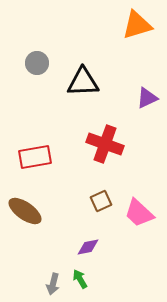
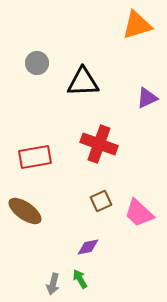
red cross: moved 6 px left
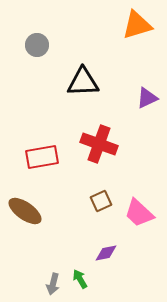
gray circle: moved 18 px up
red rectangle: moved 7 px right
purple diamond: moved 18 px right, 6 px down
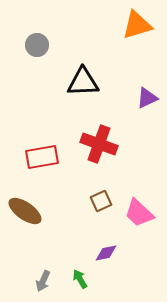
gray arrow: moved 10 px left, 3 px up; rotated 10 degrees clockwise
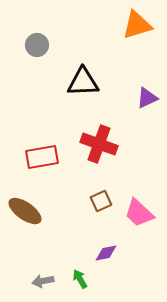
gray arrow: rotated 55 degrees clockwise
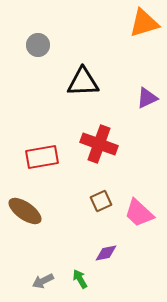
orange triangle: moved 7 px right, 2 px up
gray circle: moved 1 px right
gray arrow: rotated 15 degrees counterclockwise
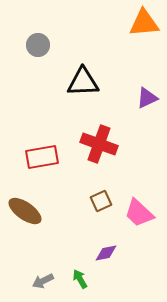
orange triangle: rotated 12 degrees clockwise
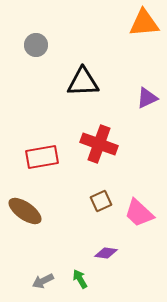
gray circle: moved 2 px left
purple diamond: rotated 20 degrees clockwise
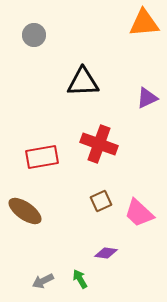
gray circle: moved 2 px left, 10 px up
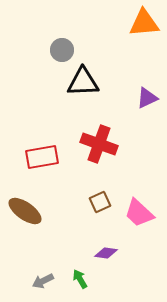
gray circle: moved 28 px right, 15 px down
brown square: moved 1 px left, 1 px down
